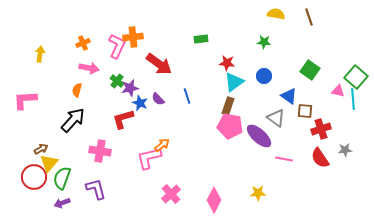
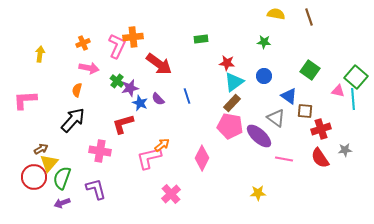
brown rectangle at (228, 106): moved 4 px right, 3 px up; rotated 24 degrees clockwise
red L-shape at (123, 119): moved 5 px down
pink diamond at (214, 200): moved 12 px left, 42 px up
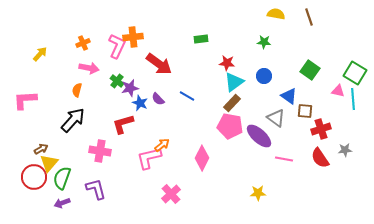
yellow arrow at (40, 54): rotated 35 degrees clockwise
green square at (356, 77): moved 1 px left, 4 px up; rotated 10 degrees counterclockwise
blue line at (187, 96): rotated 42 degrees counterclockwise
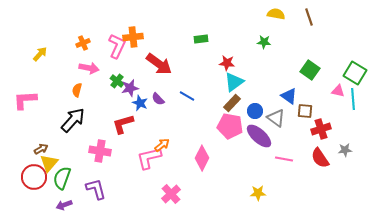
blue circle at (264, 76): moved 9 px left, 35 px down
purple arrow at (62, 203): moved 2 px right, 2 px down
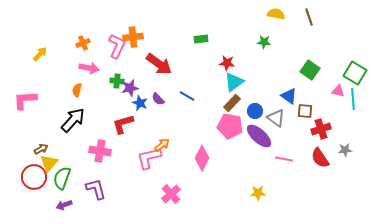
green cross at (117, 81): rotated 32 degrees counterclockwise
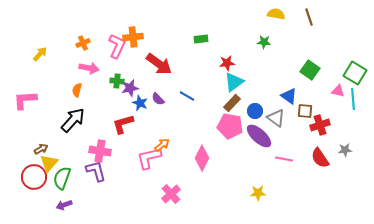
red star at (227, 63): rotated 14 degrees counterclockwise
red cross at (321, 129): moved 1 px left, 4 px up
purple L-shape at (96, 189): moved 18 px up
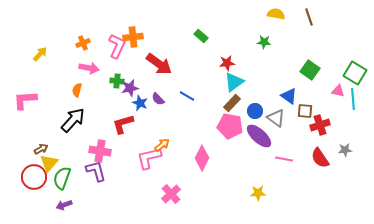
green rectangle at (201, 39): moved 3 px up; rotated 48 degrees clockwise
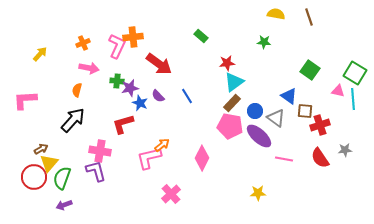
blue line at (187, 96): rotated 28 degrees clockwise
purple semicircle at (158, 99): moved 3 px up
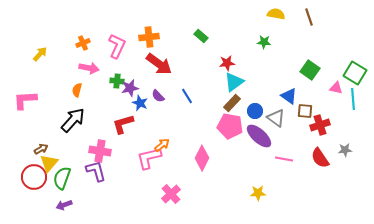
orange cross at (133, 37): moved 16 px right
pink triangle at (338, 91): moved 2 px left, 3 px up
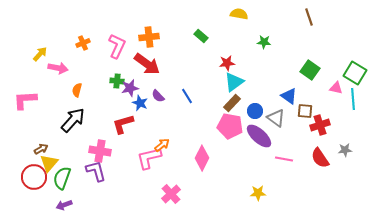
yellow semicircle at (276, 14): moved 37 px left
red arrow at (159, 64): moved 12 px left
pink arrow at (89, 68): moved 31 px left
